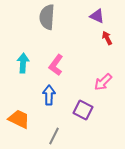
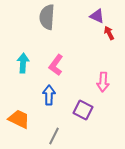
red arrow: moved 2 px right, 5 px up
pink arrow: rotated 42 degrees counterclockwise
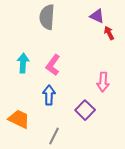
pink L-shape: moved 3 px left
purple square: moved 2 px right; rotated 18 degrees clockwise
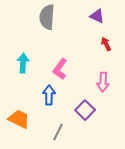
red arrow: moved 3 px left, 11 px down
pink L-shape: moved 7 px right, 4 px down
gray line: moved 4 px right, 4 px up
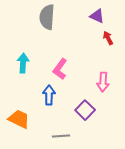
red arrow: moved 2 px right, 6 px up
gray line: moved 3 px right, 4 px down; rotated 60 degrees clockwise
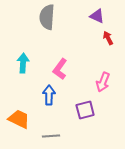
pink arrow: rotated 18 degrees clockwise
purple square: rotated 30 degrees clockwise
gray line: moved 10 px left
